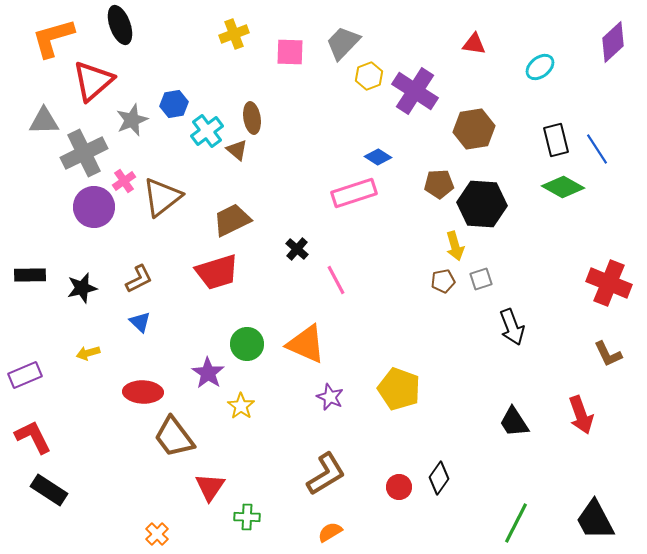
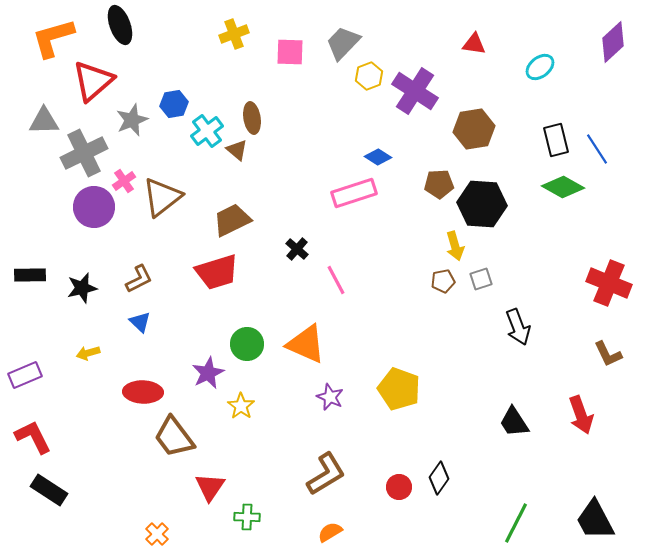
black arrow at (512, 327): moved 6 px right
purple star at (208, 373): rotated 12 degrees clockwise
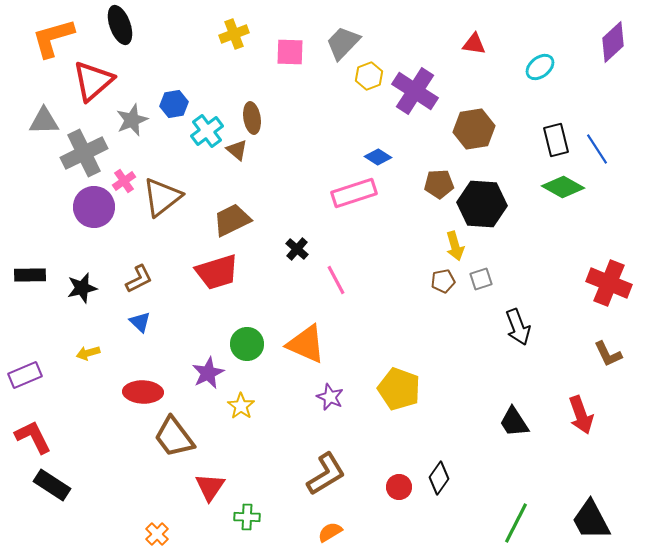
black rectangle at (49, 490): moved 3 px right, 5 px up
black trapezoid at (595, 520): moved 4 px left
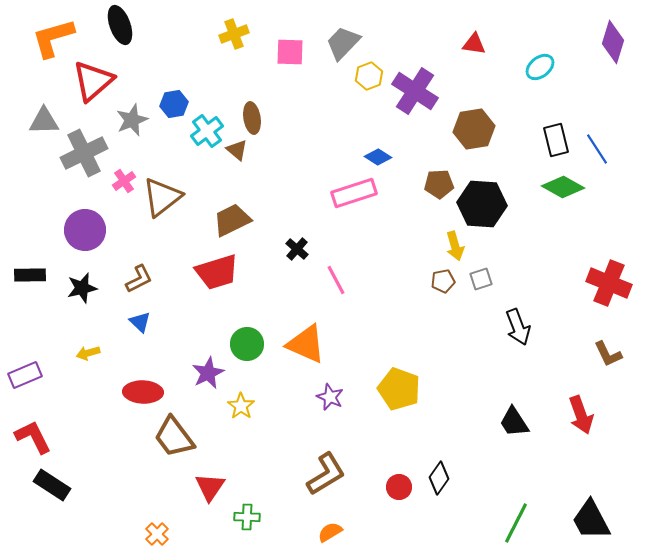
purple diamond at (613, 42): rotated 30 degrees counterclockwise
purple circle at (94, 207): moved 9 px left, 23 px down
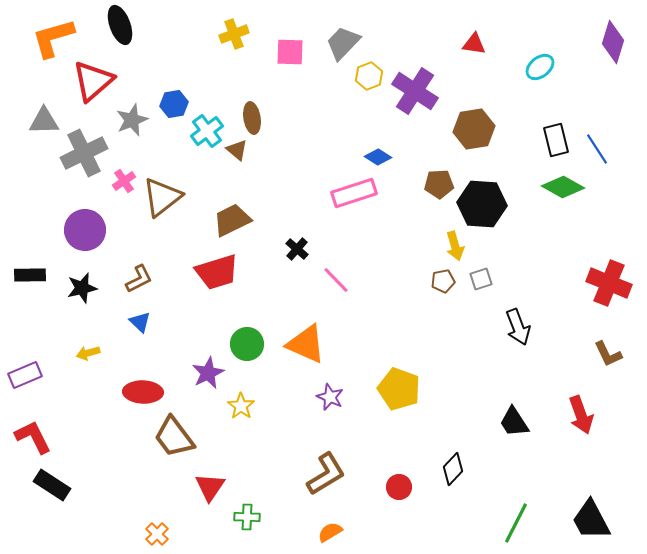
pink line at (336, 280): rotated 16 degrees counterclockwise
black diamond at (439, 478): moved 14 px right, 9 px up; rotated 8 degrees clockwise
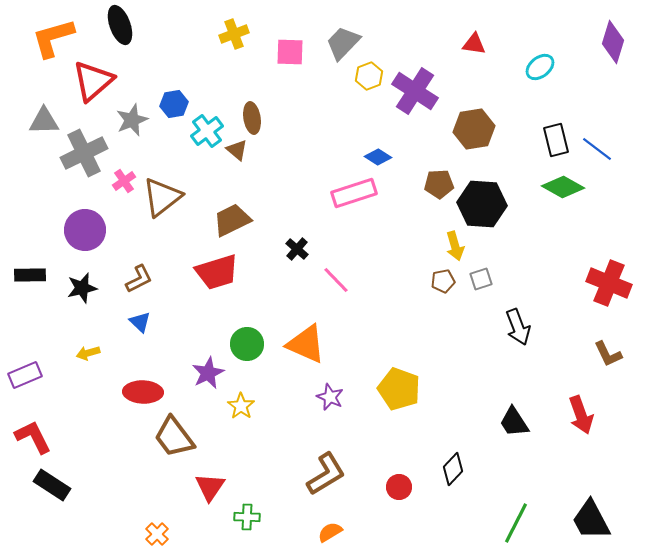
blue line at (597, 149): rotated 20 degrees counterclockwise
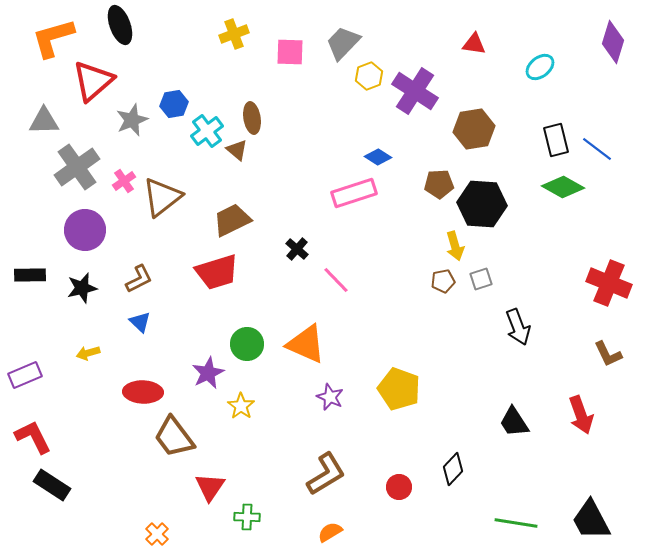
gray cross at (84, 153): moved 7 px left, 14 px down; rotated 9 degrees counterclockwise
green line at (516, 523): rotated 72 degrees clockwise
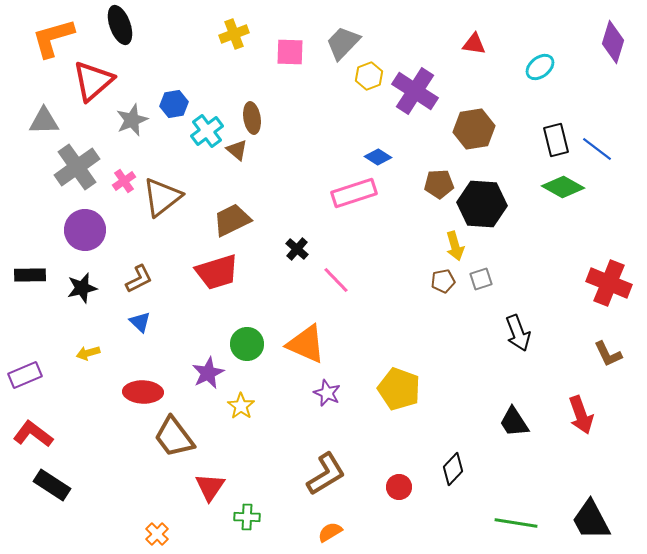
black arrow at (518, 327): moved 6 px down
purple star at (330, 397): moved 3 px left, 4 px up
red L-shape at (33, 437): moved 3 px up; rotated 27 degrees counterclockwise
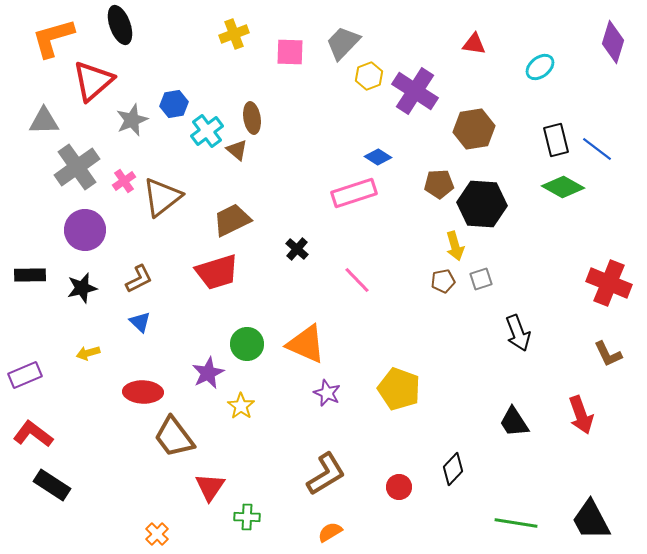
pink line at (336, 280): moved 21 px right
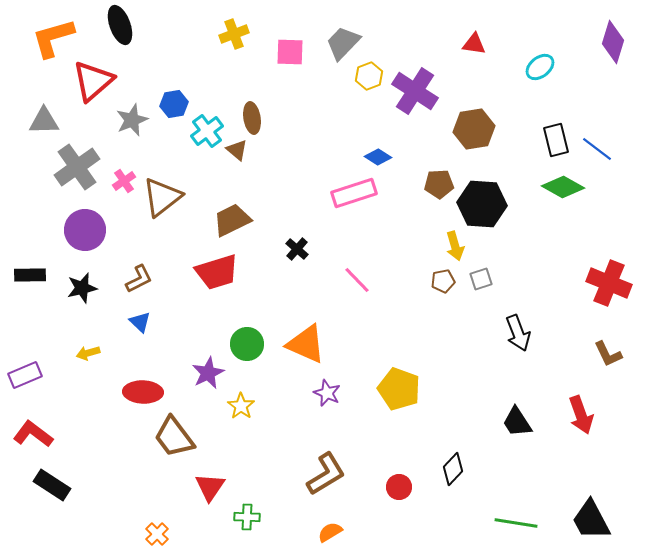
black trapezoid at (514, 422): moved 3 px right
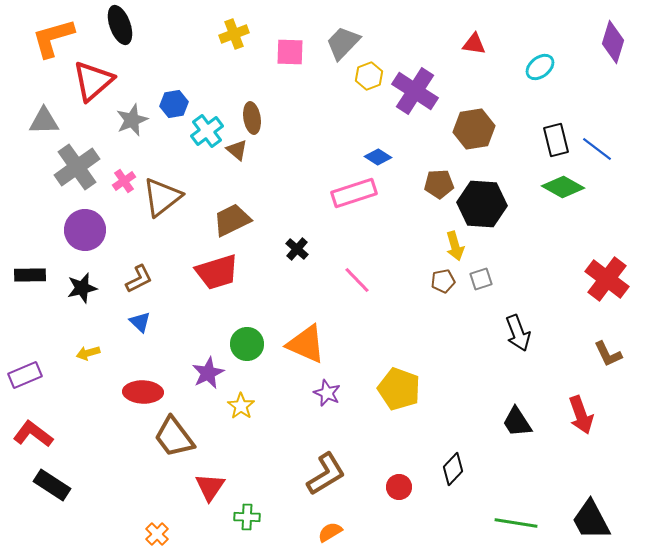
red cross at (609, 283): moved 2 px left, 4 px up; rotated 15 degrees clockwise
